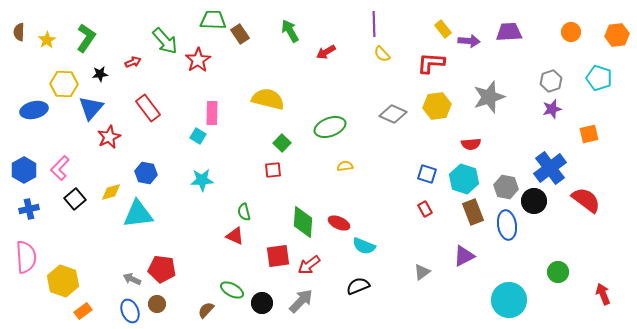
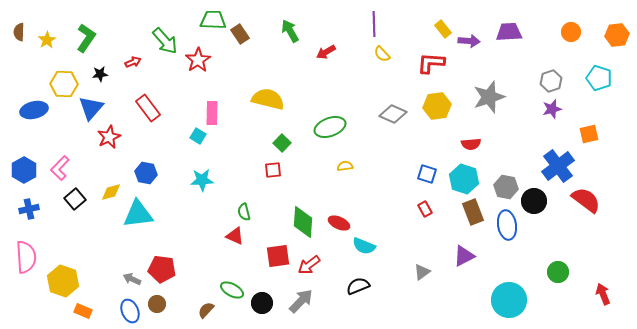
blue cross at (550, 168): moved 8 px right, 2 px up
orange rectangle at (83, 311): rotated 60 degrees clockwise
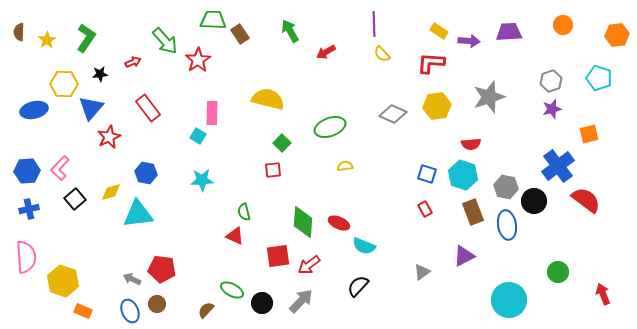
yellow rectangle at (443, 29): moved 4 px left, 2 px down; rotated 18 degrees counterclockwise
orange circle at (571, 32): moved 8 px left, 7 px up
blue hexagon at (24, 170): moved 3 px right, 1 px down; rotated 25 degrees clockwise
cyan hexagon at (464, 179): moved 1 px left, 4 px up
black semicircle at (358, 286): rotated 25 degrees counterclockwise
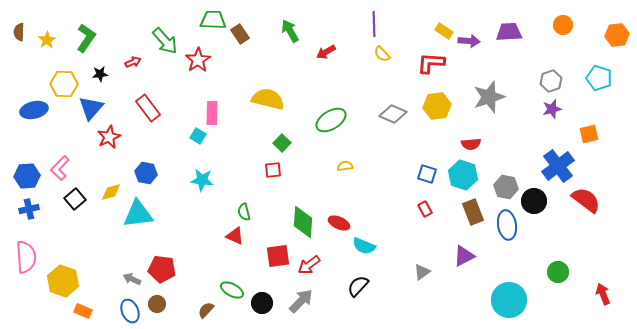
yellow rectangle at (439, 31): moved 5 px right
green ellipse at (330, 127): moved 1 px right, 7 px up; rotated 12 degrees counterclockwise
blue hexagon at (27, 171): moved 5 px down
cyan star at (202, 180): rotated 10 degrees clockwise
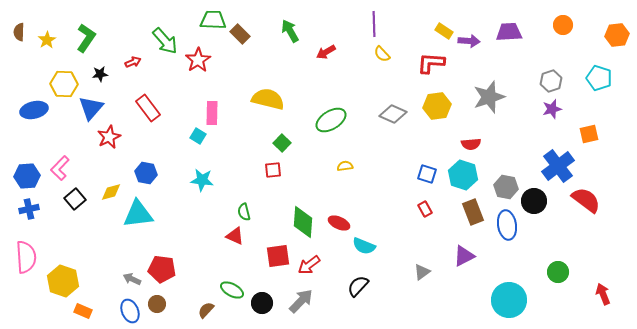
brown rectangle at (240, 34): rotated 12 degrees counterclockwise
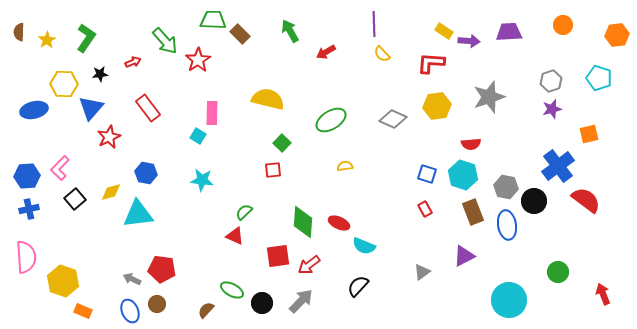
gray diamond at (393, 114): moved 5 px down
green semicircle at (244, 212): rotated 60 degrees clockwise
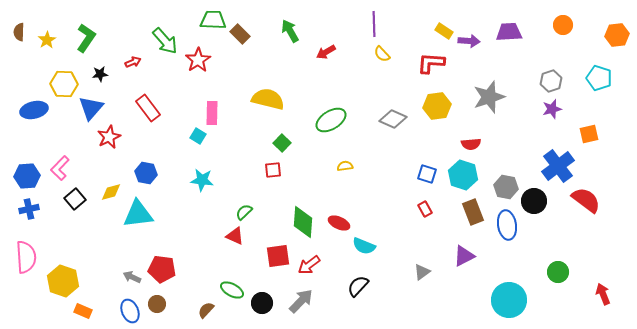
gray arrow at (132, 279): moved 2 px up
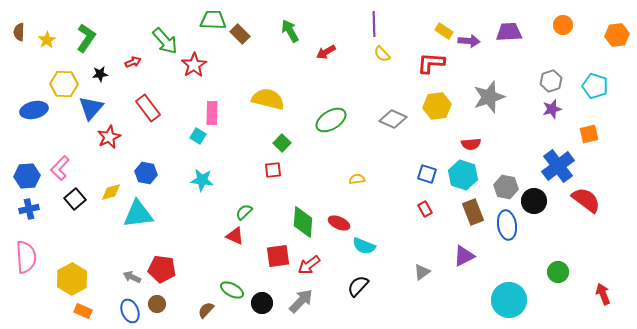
red star at (198, 60): moved 4 px left, 5 px down
cyan pentagon at (599, 78): moved 4 px left, 8 px down
yellow semicircle at (345, 166): moved 12 px right, 13 px down
yellow hexagon at (63, 281): moved 9 px right, 2 px up; rotated 12 degrees clockwise
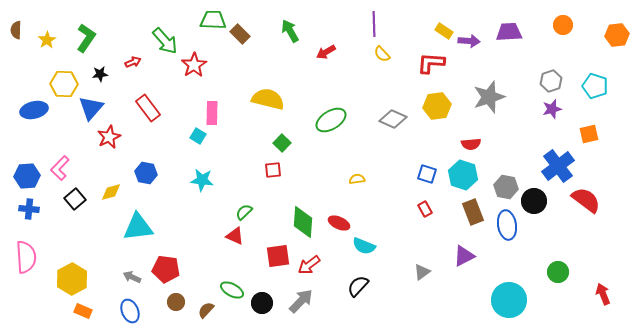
brown semicircle at (19, 32): moved 3 px left, 2 px up
blue cross at (29, 209): rotated 18 degrees clockwise
cyan triangle at (138, 214): moved 13 px down
red pentagon at (162, 269): moved 4 px right
brown circle at (157, 304): moved 19 px right, 2 px up
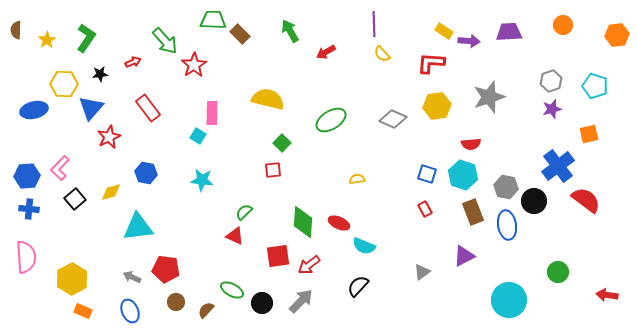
red arrow at (603, 294): moved 4 px right, 1 px down; rotated 60 degrees counterclockwise
